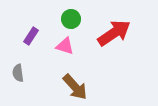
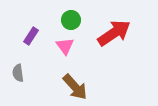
green circle: moved 1 px down
pink triangle: rotated 36 degrees clockwise
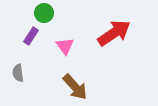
green circle: moved 27 px left, 7 px up
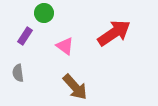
purple rectangle: moved 6 px left
pink triangle: rotated 18 degrees counterclockwise
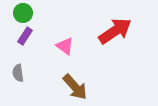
green circle: moved 21 px left
red arrow: moved 1 px right, 2 px up
